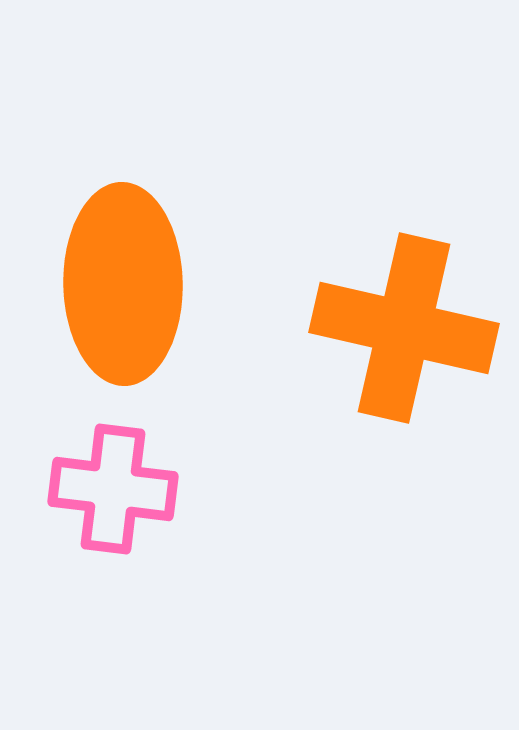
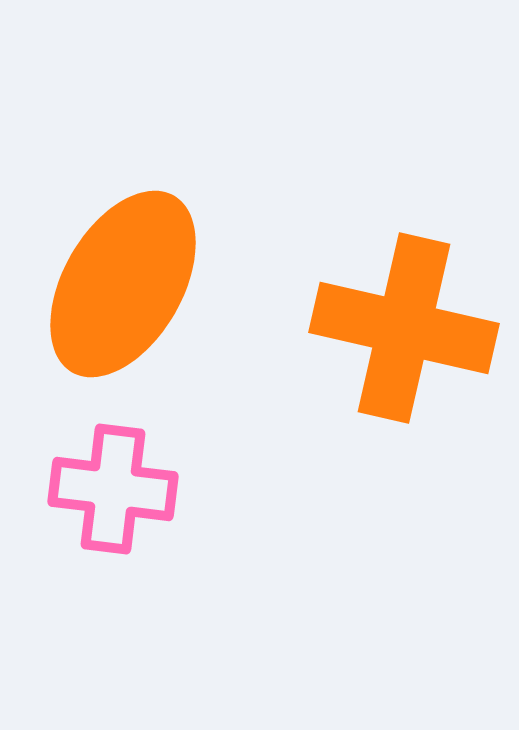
orange ellipse: rotated 31 degrees clockwise
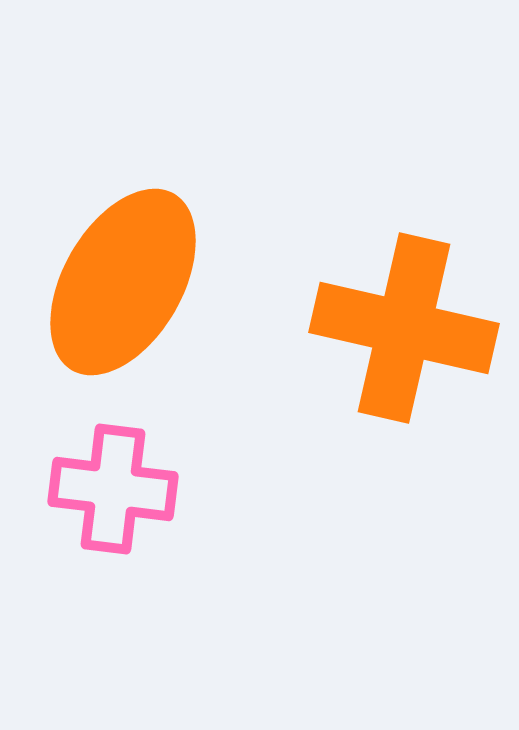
orange ellipse: moved 2 px up
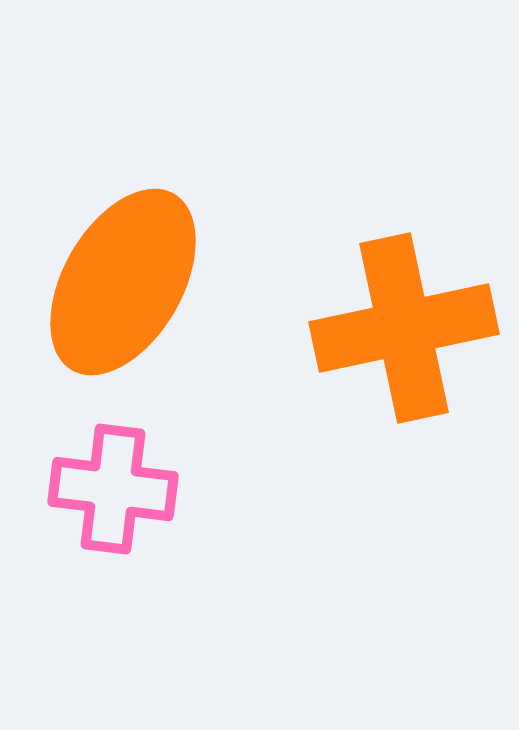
orange cross: rotated 25 degrees counterclockwise
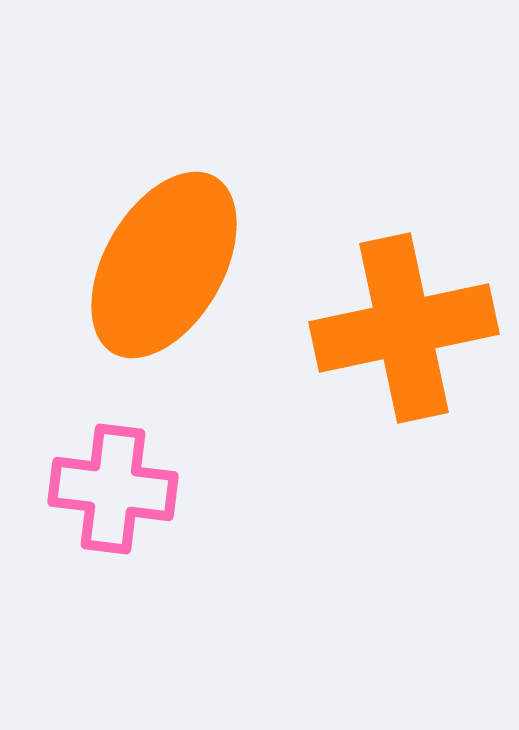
orange ellipse: moved 41 px right, 17 px up
